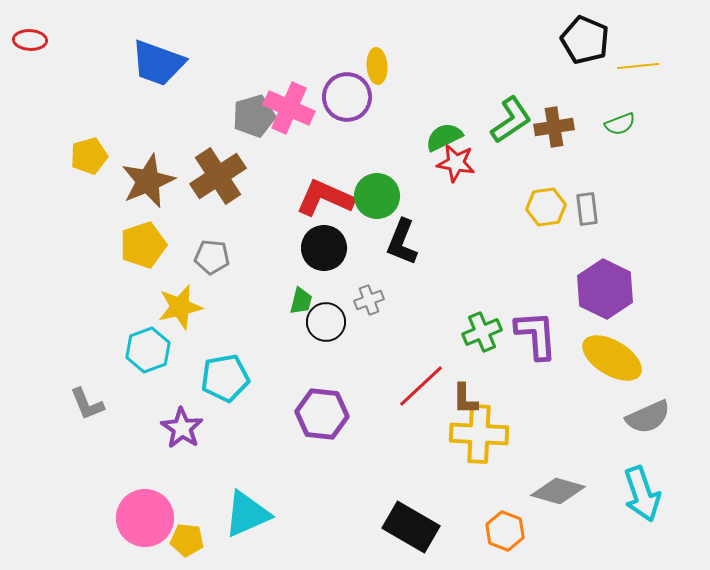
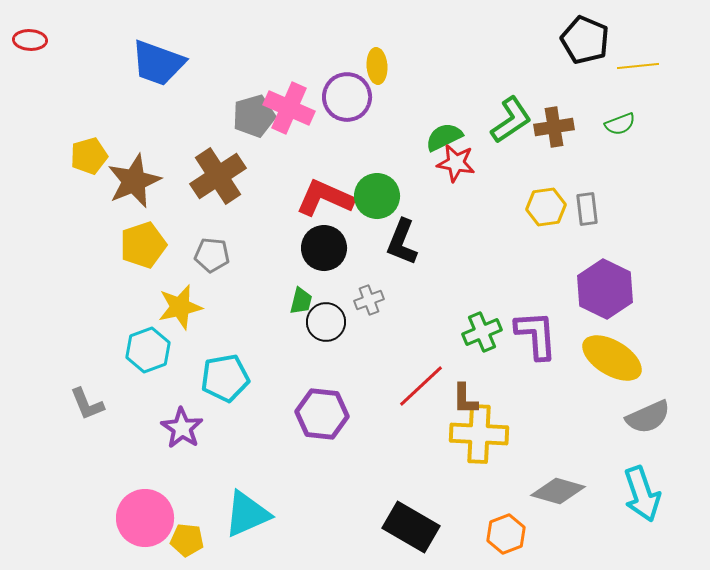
brown star at (148, 181): moved 14 px left
gray pentagon at (212, 257): moved 2 px up
orange hexagon at (505, 531): moved 1 px right, 3 px down; rotated 18 degrees clockwise
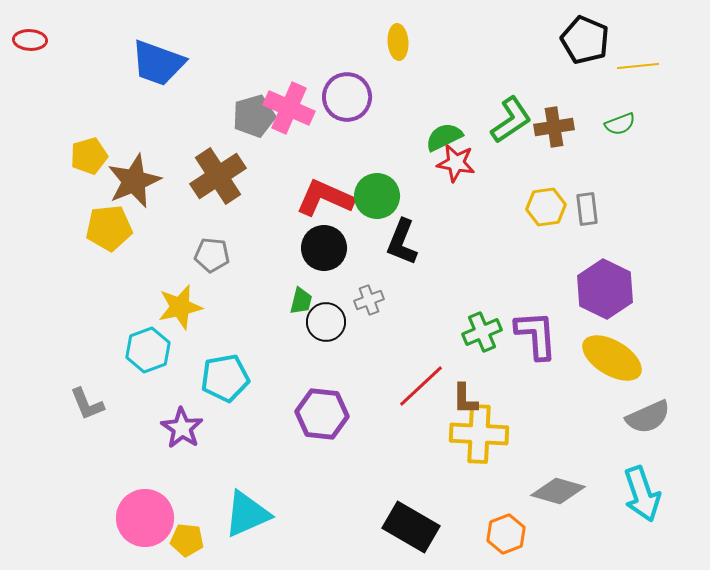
yellow ellipse at (377, 66): moved 21 px right, 24 px up
yellow pentagon at (143, 245): moved 34 px left, 17 px up; rotated 12 degrees clockwise
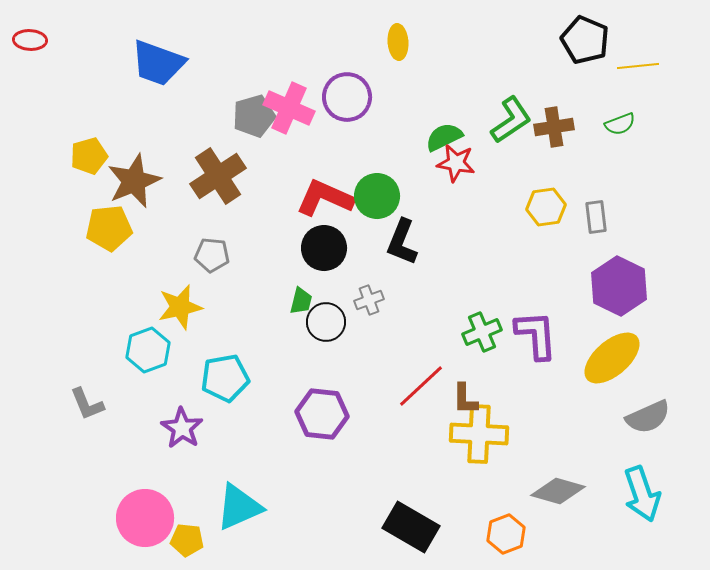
gray rectangle at (587, 209): moved 9 px right, 8 px down
purple hexagon at (605, 289): moved 14 px right, 3 px up
yellow ellipse at (612, 358): rotated 72 degrees counterclockwise
cyan triangle at (247, 514): moved 8 px left, 7 px up
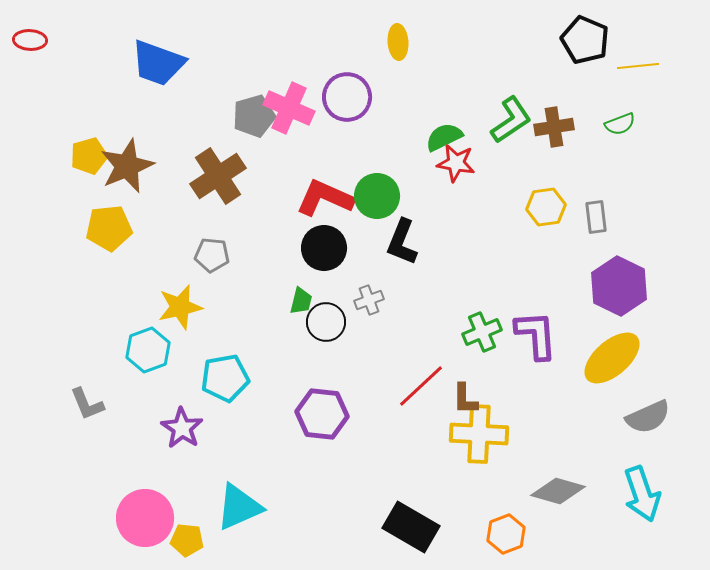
brown star at (134, 181): moved 7 px left, 15 px up
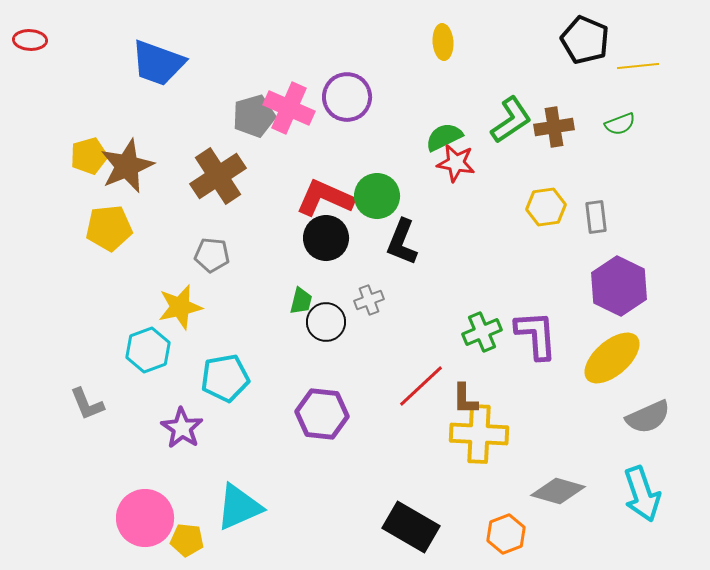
yellow ellipse at (398, 42): moved 45 px right
black circle at (324, 248): moved 2 px right, 10 px up
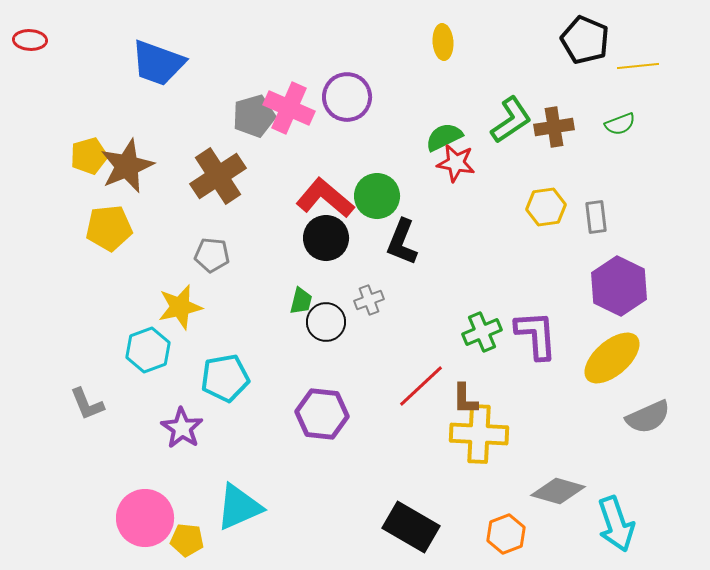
red L-shape at (325, 198): rotated 16 degrees clockwise
cyan arrow at (642, 494): moved 26 px left, 30 px down
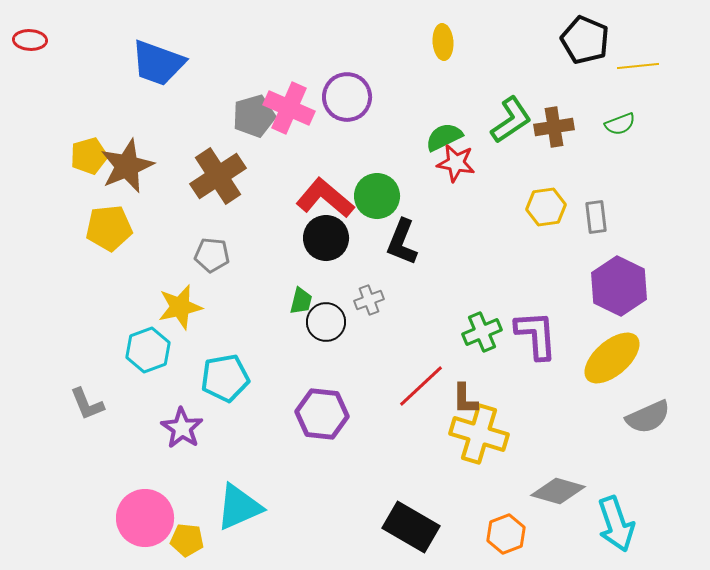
yellow cross at (479, 434): rotated 14 degrees clockwise
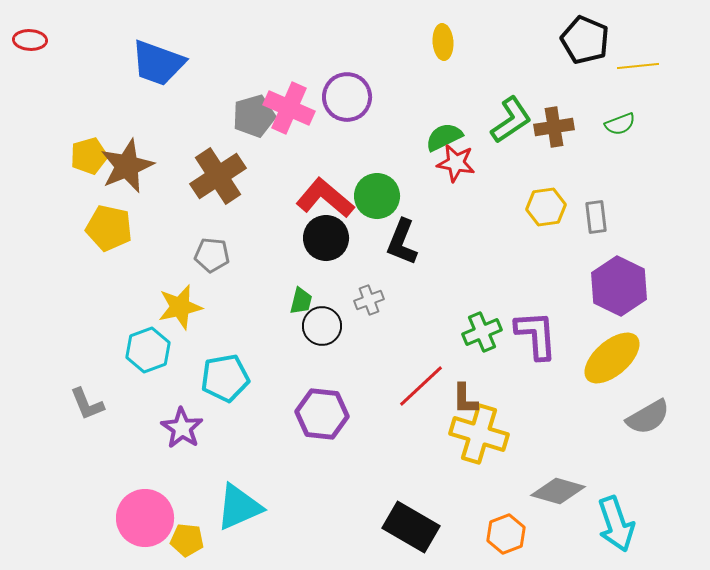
yellow pentagon at (109, 228): rotated 18 degrees clockwise
black circle at (326, 322): moved 4 px left, 4 px down
gray semicircle at (648, 417): rotated 6 degrees counterclockwise
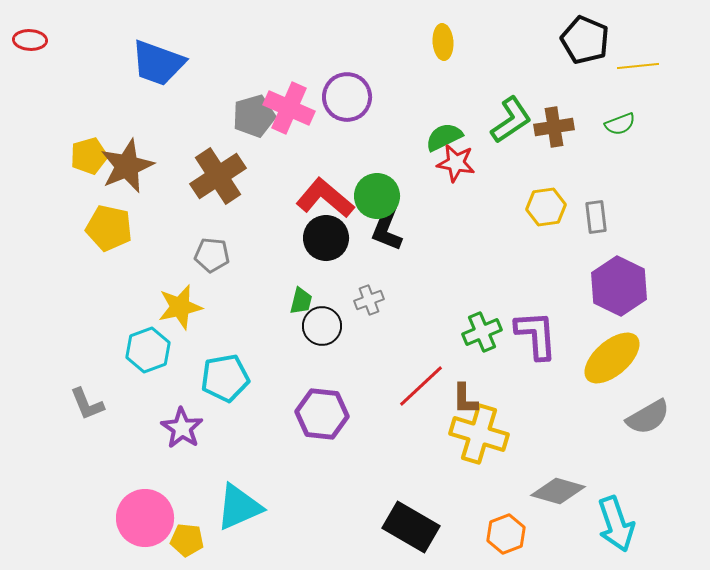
black L-shape at (402, 242): moved 15 px left, 14 px up
